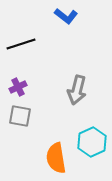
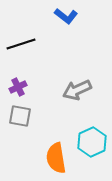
gray arrow: rotated 52 degrees clockwise
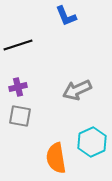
blue L-shape: rotated 30 degrees clockwise
black line: moved 3 px left, 1 px down
purple cross: rotated 12 degrees clockwise
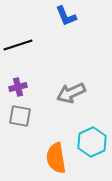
gray arrow: moved 6 px left, 3 px down
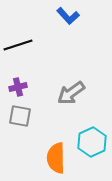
blue L-shape: moved 2 px right; rotated 20 degrees counterclockwise
gray arrow: rotated 12 degrees counterclockwise
orange semicircle: rotated 8 degrees clockwise
